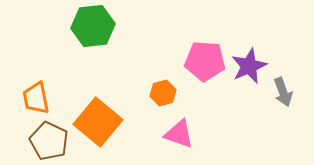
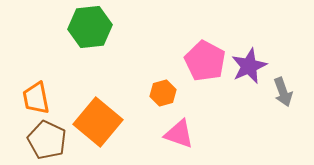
green hexagon: moved 3 px left, 1 px down
pink pentagon: rotated 24 degrees clockwise
brown pentagon: moved 2 px left, 1 px up
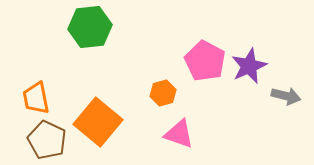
gray arrow: moved 3 px right, 4 px down; rotated 56 degrees counterclockwise
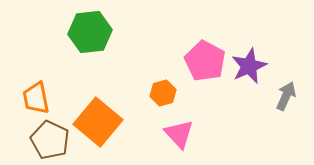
green hexagon: moved 5 px down
gray arrow: rotated 80 degrees counterclockwise
pink triangle: rotated 28 degrees clockwise
brown pentagon: moved 3 px right
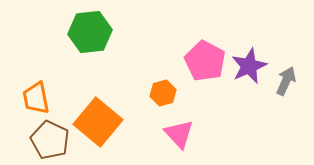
gray arrow: moved 15 px up
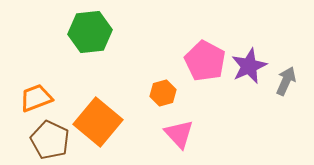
orange trapezoid: rotated 80 degrees clockwise
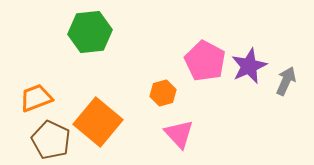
brown pentagon: moved 1 px right
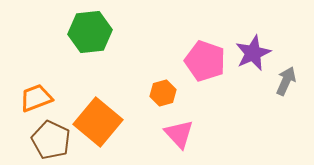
pink pentagon: rotated 9 degrees counterclockwise
purple star: moved 4 px right, 13 px up
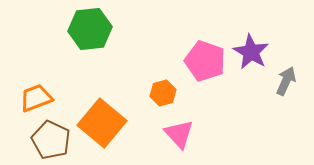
green hexagon: moved 3 px up
purple star: moved 2 px left, 1 px up; rotated 18 degrees counterclockwise
orange square: moved 4 px right, 1 px down
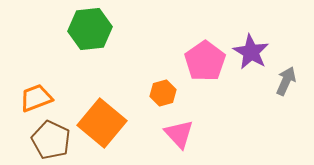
pink pentagon: rotated 18 degrees clockwise
